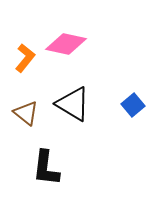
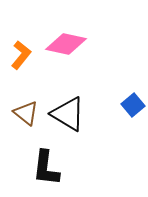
orange L-shape: moved 4 px left, 3 px up
black triangle: moved 5 px left, 10 px down
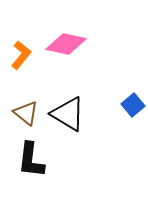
black L-shape: moved 15 px left, 8 px up
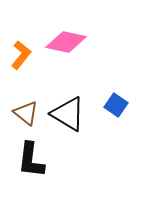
pink diamond: moved 2 px up
blue square: moved 17 px left; rotated 15 degrees counterclockwise
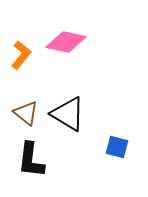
blue square: moved 1 px right, 42 px down; rotated 20 degrees counterclockwise
